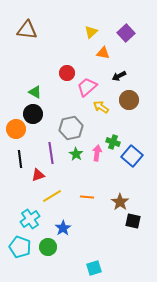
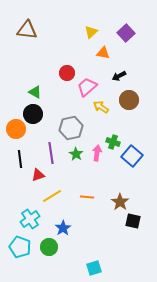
green circle: moved 1 px right
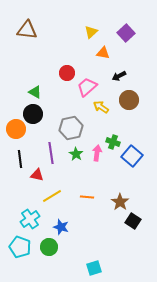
red triangle: moved 1 px left; rotated 32 degrees clockwise
black square: rotated 21 degrees clockwise
blue star: moved 2 px left, 1 px up; rotated 21 degrees counterclockwise
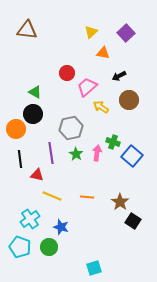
yellow line: rotated 54 degrees clockwise
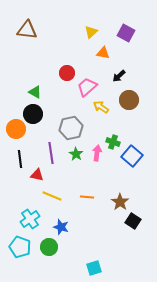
purple square: rotated 18 degrees counterclockwise
black arrow: rotated 16 degrees counterclockwise
